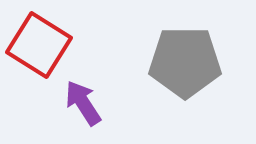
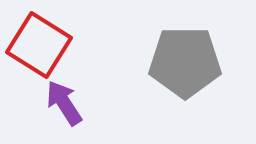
purple arrow: moved 19 px left
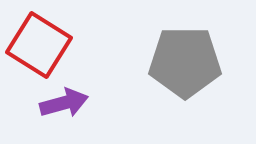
purple arrow: rotated 108 degrees clockwise
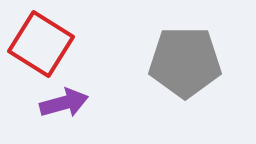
red square: moved 2 px right, 1 px up
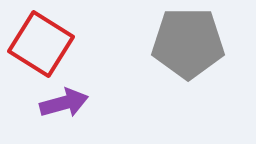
gray pentagon: moved 3 px right, 19 px up
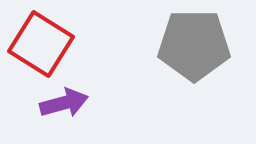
gray pentagon: moved 6 px right, 2 px down
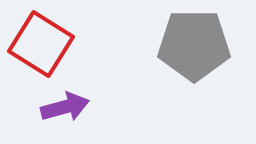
purple arrow: moved 1 px right, 4 px down
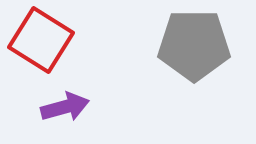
red square: moved 4 px up
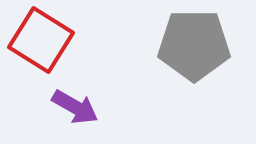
purple arrow: moved 10 px right; rotated 45 degrees clockwise
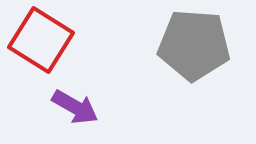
gray pentagon: rotated 4 degrees clockwise
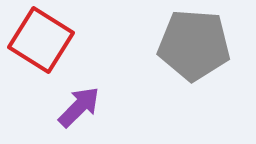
purple arrow: moved 4 px right; rotated 75 degrees counterclockwise
